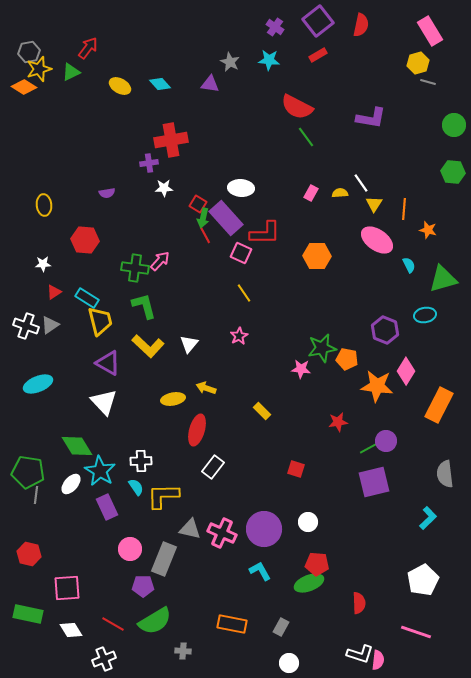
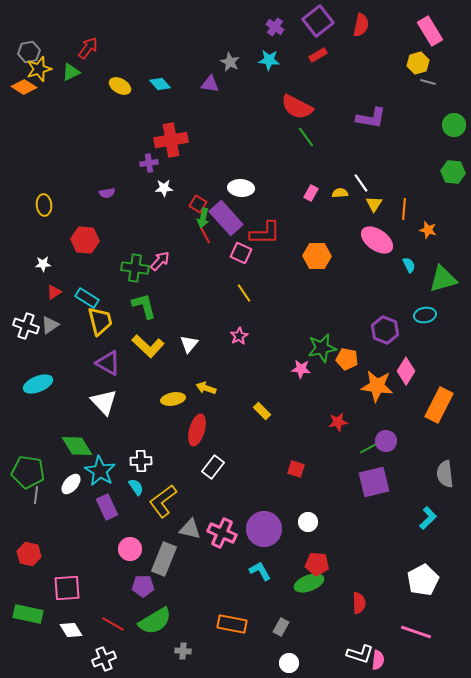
yellow L-shape at (163, 496): moved 5 px down; rotated 36 degrees counterclockwise
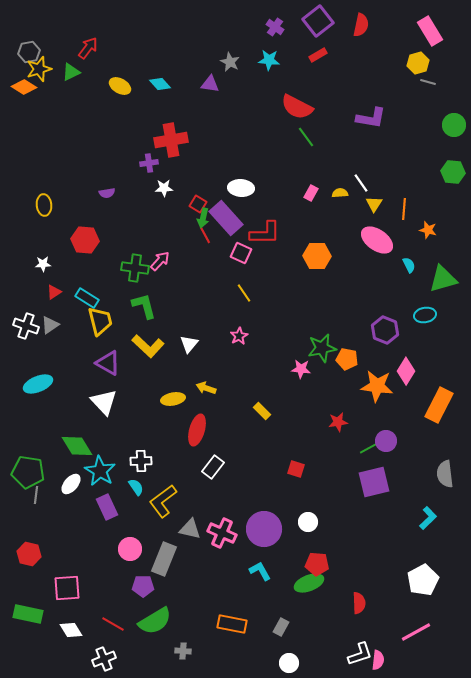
pink line at (416, 632): rotated 48 degrees counterclockwise
white L-shape at (360, 654): rotated 36 degrees counterclockwise
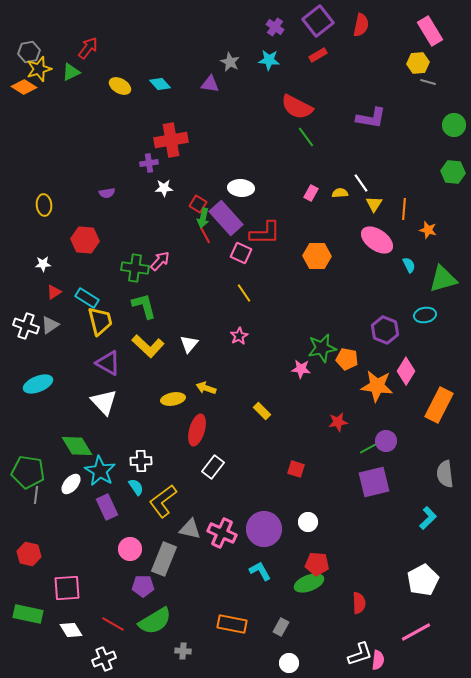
yellow hexagon at (418, 63): rotated 10 degrees clockwise
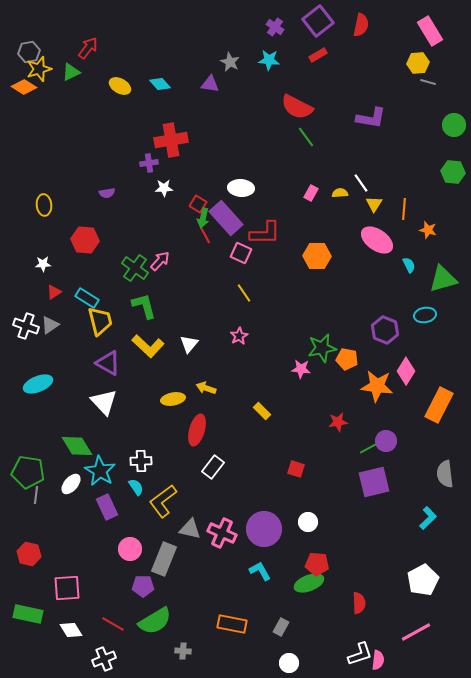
green cross at (135, 268): rotated 28 degrees clockwise
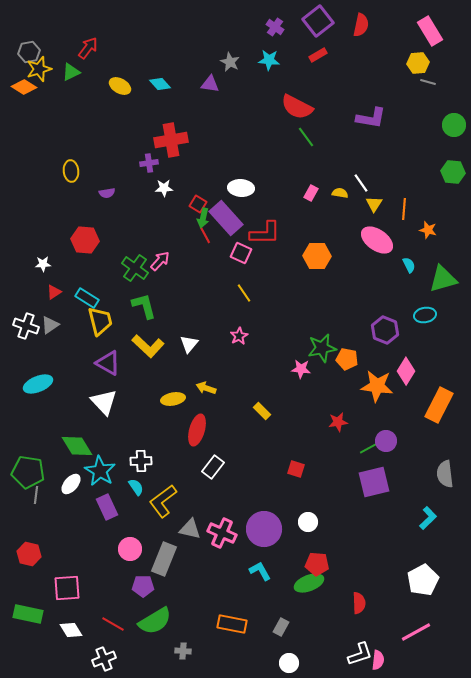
yellow semicircle at (340, 193): rotated 14 degrees clockwise
yellow ellipse at (44, 205): moved 27 px right, 34 px up
